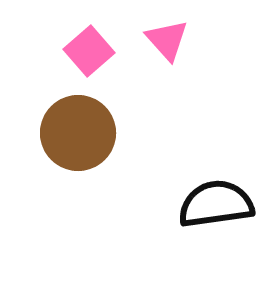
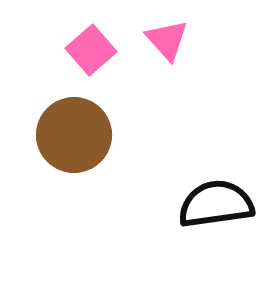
pink square: moved 2 px right, 1 px up
brown circle: moved 4 px left, 2 px down
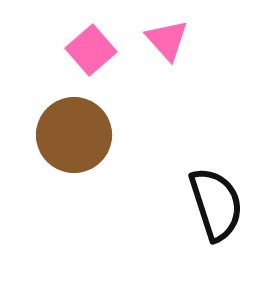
black semicircle: rotated 80 degrees clockwise
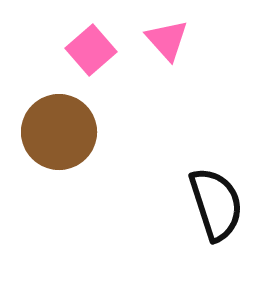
brown circle: moved 15 px left, 3 px up
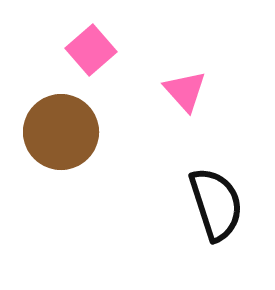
pink triangle: moved 18 px right, 51 px down
brown circle: moved 2 px right
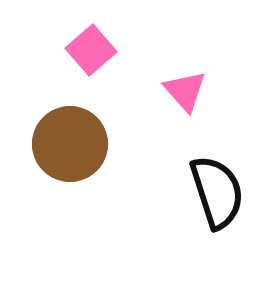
brown circle: moved 9 px right, 12 px down
black semicircle: moved 1 px right, 12 px up
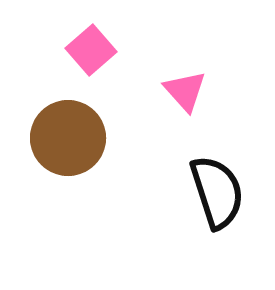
brown circle: moved 2 px left, 6 px up
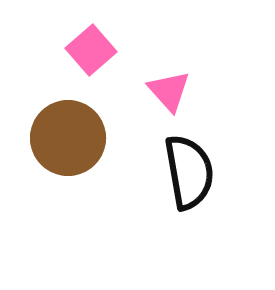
pink triangle: moved 16 px left
black semicircle: moved 28 px left, 20 px up; rotated 8 degrees clockwise
